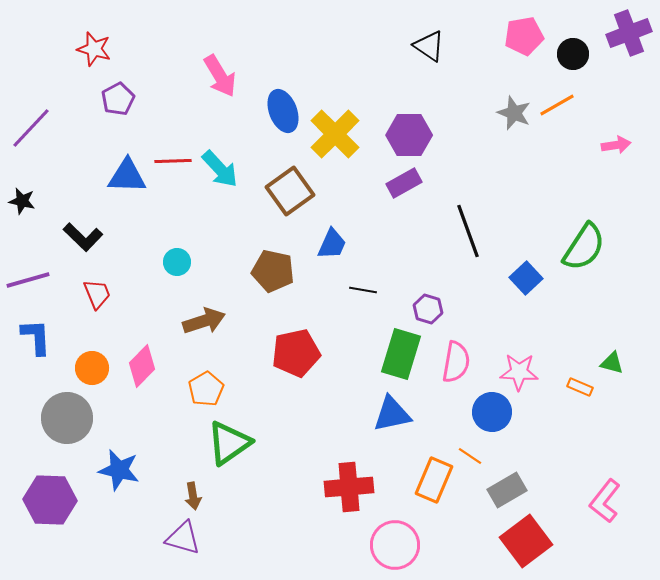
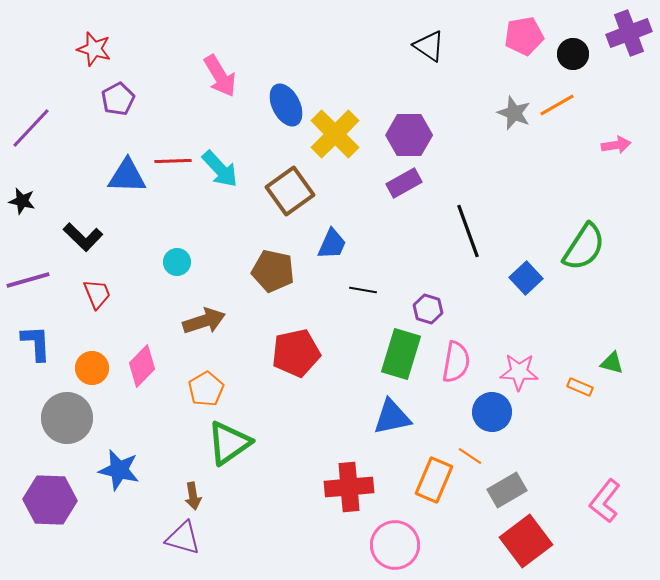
blue ellipse at (283, 111): moved 3 px right, 6 px up; rotated 6 degrees counterclockwise
blue L-shape at (36, 337): moved 6 px down
blue triangle at (392, 414): moved 3 px down
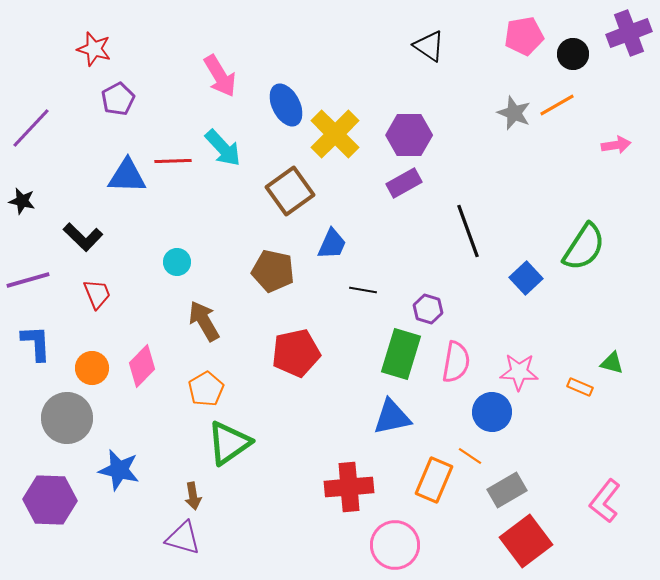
cyan arrow at (220, 169): moved 3 px right, 21 px up
brown arrow at (204, 321): rotated 102 degrees counterclockwise
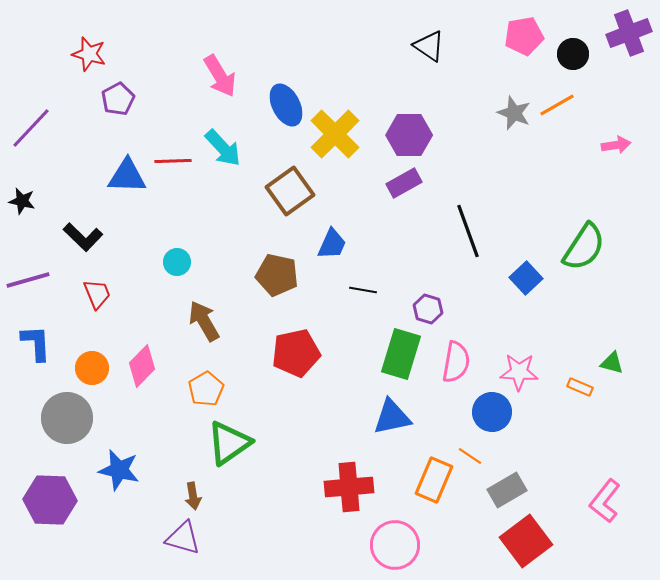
red star at (94, 49): moved 5 px left, 5 px down
brown pentagon at (273, 271): moved 4 px right, 4 px down
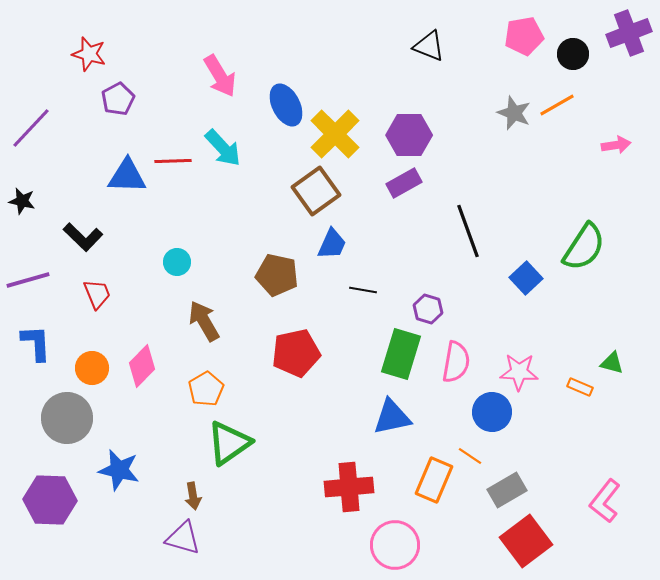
black triangle at (429, 46): rotated 12 degrees counterclockwise
brown square at (290, 191): moved 26 px right
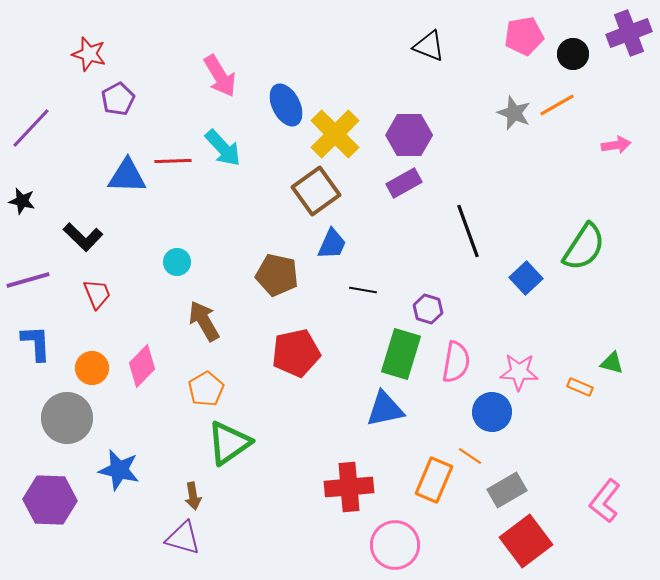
blue triangle at (392, 417): moved 7 px left, 8 px up
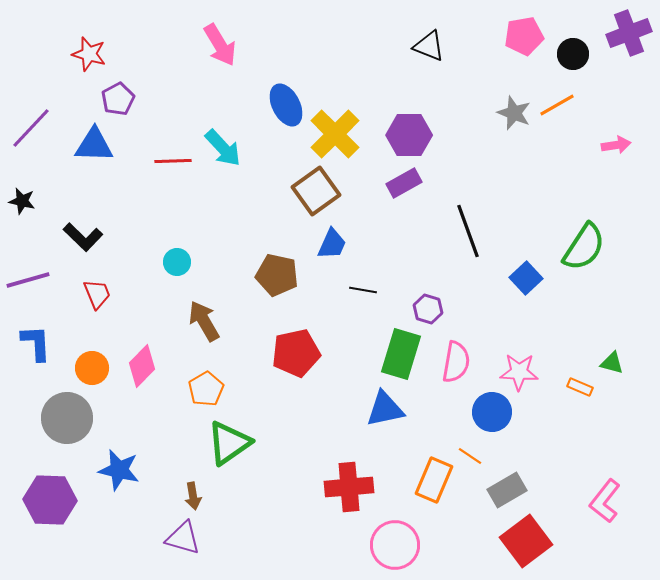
pink arrow at (220, 76): moved 31 px up
blue triangle at (127, 176): moved 33 px left, 31 px up
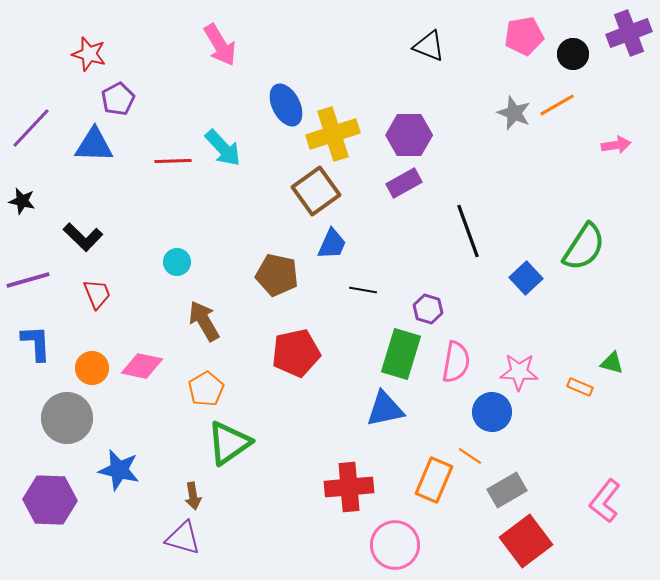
yellow cross at (335, 134): moved 2 px left; rotated 27 degrees clockwise
pink diamond at (142, 366): rotated 57 degrees clockwise
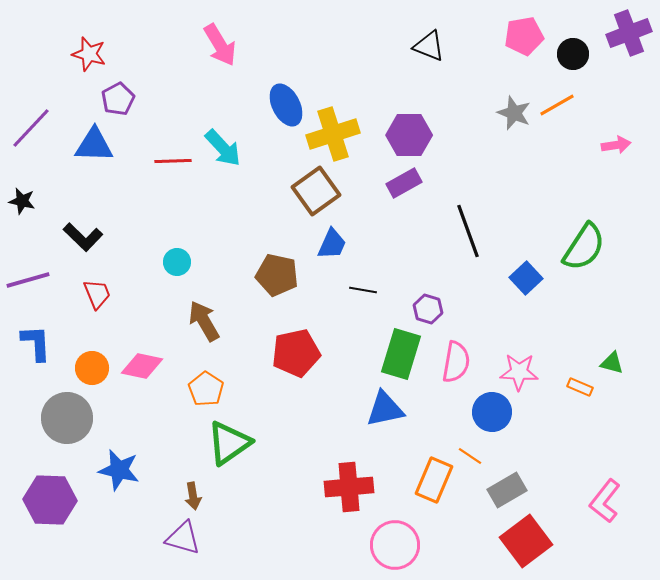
orange pentagon at (206, 389): rotated 8 degrees counterclockwise
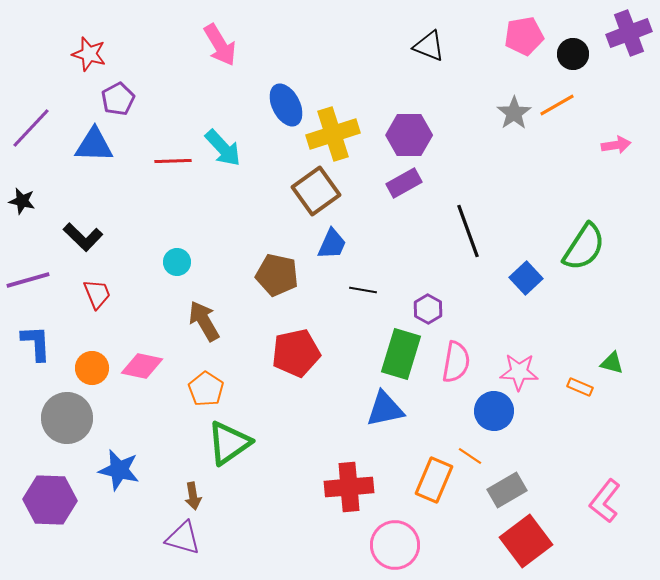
gray star at (514, 113): rotated 16 degrees clockwise
purple hexagon at (428, 309): rotated 12 degrees clockwise
blue circle at (492, 412): moved 2 px right, 1 px up
